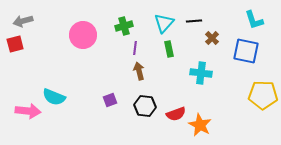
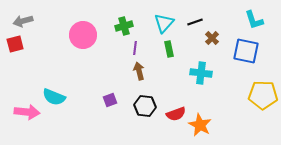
black line: moved 1 px right, 1 px down; rotated 14 degrees counterclockwise
pink arrow: moved 1 px left, 1 px down
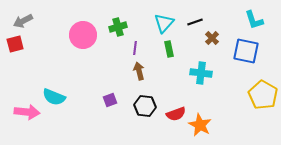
gray arrow: rotated 12 degrees counterclockwise
green cross: moved 6 px left, 1 px down
yellow pentagon: rotated 28 degrees clockwise
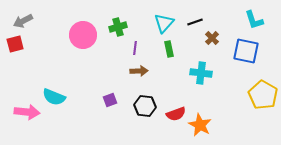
brown arrow: rotated 102 degrees clockwise
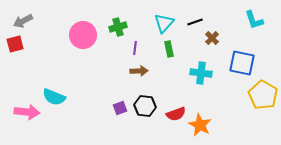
blue square: moved 4 px left, 12 px down
purple square: moved 10 px right, 8 px down
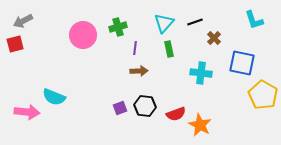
brown cross: moved 2 px right
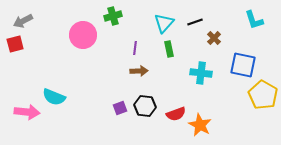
green cross: moved 5 px left, 11 px up
blue square: moved 1 px right, 2 px down
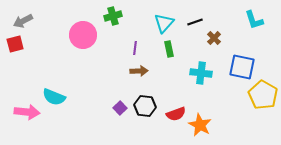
blue square: moved 1 px left, 2 px down
purple square: rotated 24 degrees counterclockwise
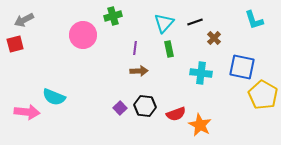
gray arrow: moved 1 px right, 1 px up
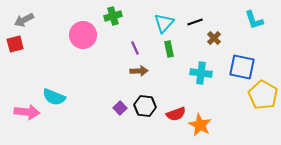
purple line: rotated 32 degrees counterclockwise
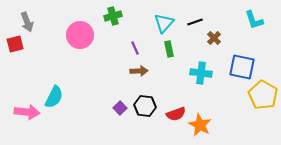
gray arrow: moved 3 px right, 2 px down; rotated 84 degrees counterclockwise
pink circle: moved 3 px left
cyan semicircle: rotated 85 degrees counterclockwise
